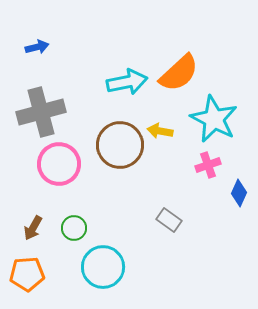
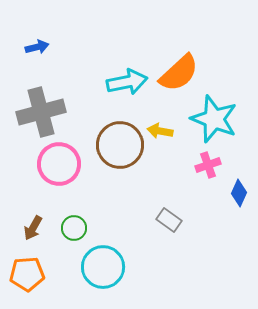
cyan star: rotated 6 degrees counterclockwise
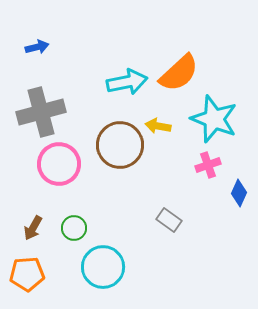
yellow arrow: moved 2 px left, 5 px up
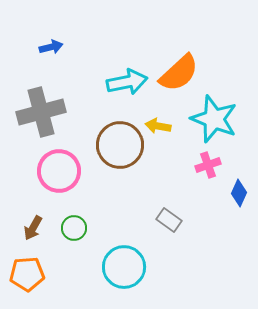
blue arrow: moved 14 px right
pink circle: moved 7 px down
cyan circle: moved 21 px right
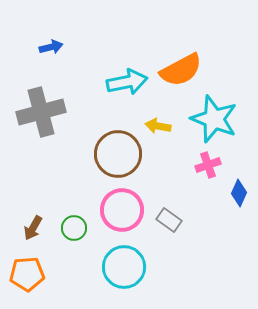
orange semicircle: moved 2 px right, 3 px up; rotated 15 degrees clockwise
brown circle: moved 2 px left, 9 px down
pink circle: moved 63 px right, 39 px down
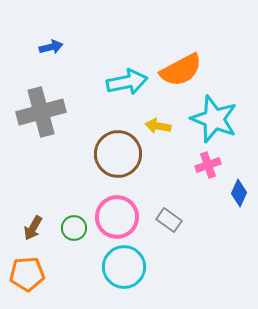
pink circle: moved 5 px left, 7 px down
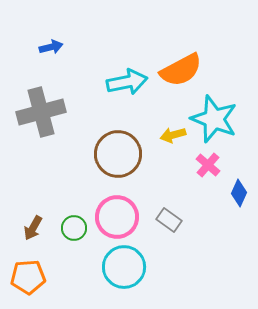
yellow arrow: moved 15 px right, 9 px down; rotated 25 degrees counterclockwise
pink cross: rotated 30 degrees counterclockwise
orange pentagon: moved 1 px right, 3 px down
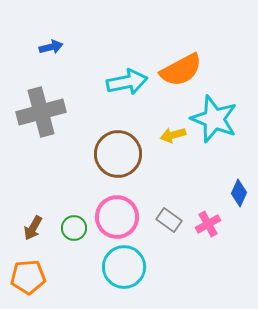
pink cross: moved 59 px down; rotated 20 degrees clockwise
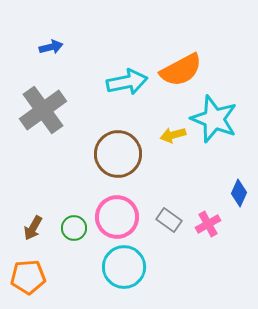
gray cross: moved 2 px right, 2 px up; rotated 21 degrees counterclockwise
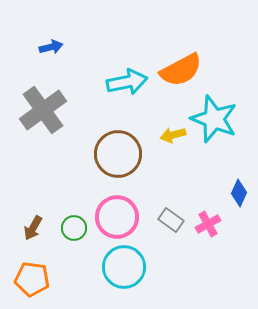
gray rectangle: moved 2 px right
orange pentagon: moved 4 px right, 2 px down; rotated 12 degrees clockwise
